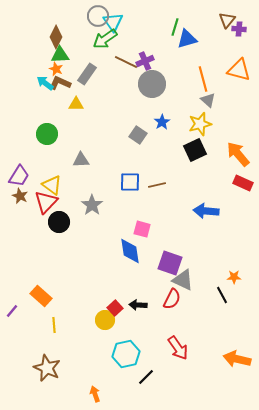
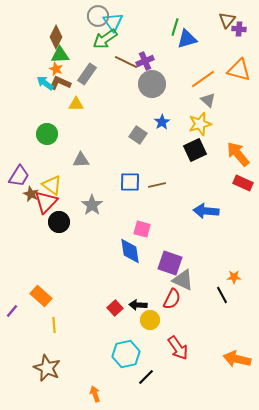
orange line at (203, 79): rotated 70 degrees clockwise
brown star at (20, 196): moved 11 px right, 2 px up
yellow circle at (105, 320): moved 45 px right
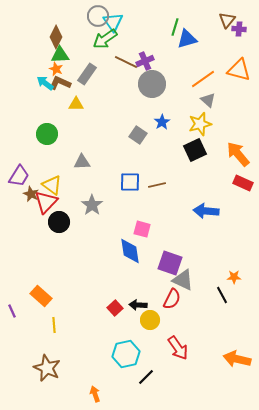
gray triangle at (81, 160): moved 1 px right, 2 px down
purple line at (12, 311): rotated 64 degrees counterclockwise
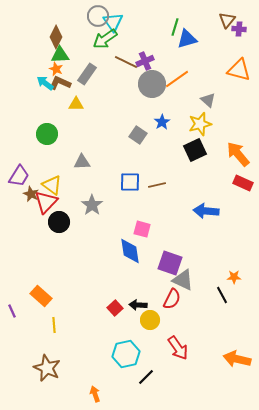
orange line at (203, 79): moved 26 px left
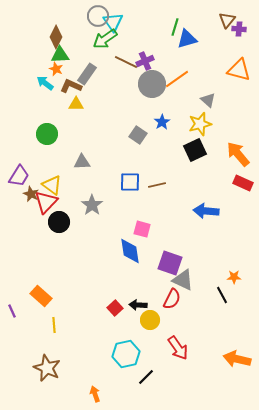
brown L-shape at (60, 83): moved 11 px right, 3 px down
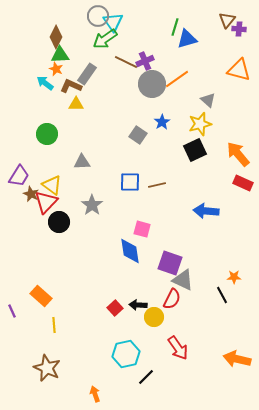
yellow circle at (150, 320): moved 4 px right, 3 px up
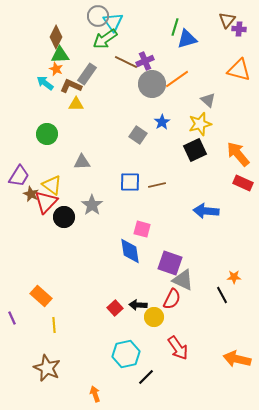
black circle at (59, 222): moved 5 px right, 5 px up
purple line at (12, 311): moved 7 px down
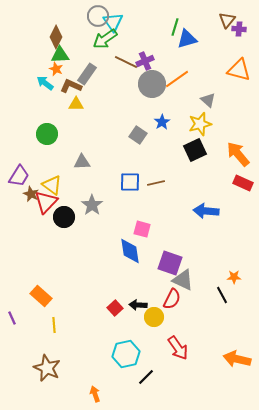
brown line at (157, 185): moved 1 px left, 2 px up
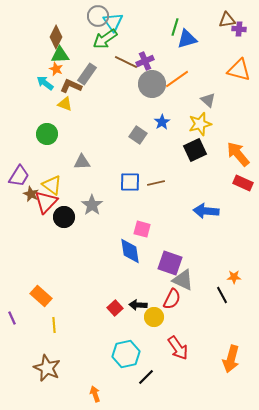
brown triangle at (227, 20): rotated 42 degrees clockwise
yellow triangle at (76, 104): moved 11 px left; rotated 21 degrees clockwise
orange arrow at (237, 359): moved 6 px left; rotated 88 degrees counterclockwise
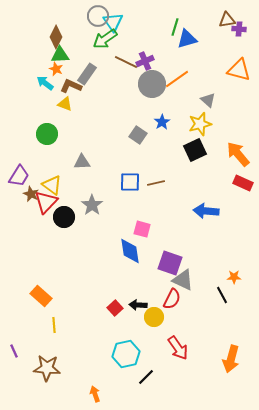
purple line at (12, 318): moved 2 px right, 33 px down
brown star at (47, 368): rotated 20 degrees counterclockwise
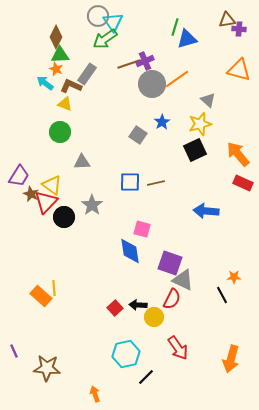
brown line at (126, 62): moved 3 px right, 2 px down; rotated 45 degrees counterclockwise
green circle at (47, 134): moved 13 px right, 2 px up
yellow line at (54, 325): moved 37 px up
